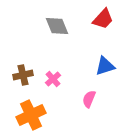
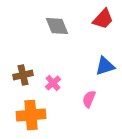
pink cross: moved 4 px down
orange cross: rotated 20 degrees clockwise
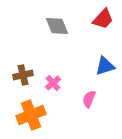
orange cross: rotated 16 degrees counterclockwise
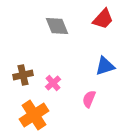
orange cross: moved 3 px right; rotated 12 degrees counterclockwise
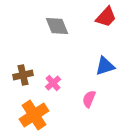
red trapezoid: moved 3 px right, 2 px up
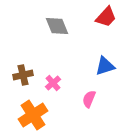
orange cross: moved 1 px left
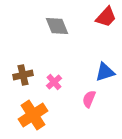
blue triangle: moved 6 px down
pink cross: moved 1 px right, 1 px up
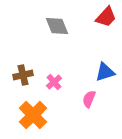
orange cross: rotated 12 degrees counterclockwise
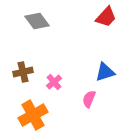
gray diamond: moved 20 px left, 5 px up; rotated 15 degrees counterclockwise
brown cross: moved 3 px up
orange cross: rotated 16 degrees clockwise
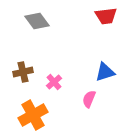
red trapezoid: moved 1 px up; rotated 40 degrees clockwise
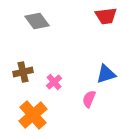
blue triangle: moved 1 px right, 2 px down
orange cross: rotated 12 degrees counterclockwise
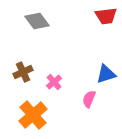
brown cross: rotated 12 degrees counterclockwise
